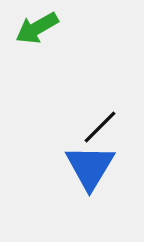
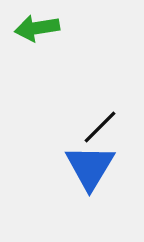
green arrow: rotated 21 degrees clockwise
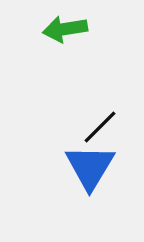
green arrow: moved 28 px right, 1 px down
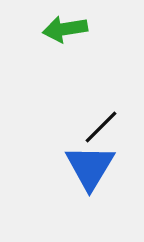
black line: moved 1 px right
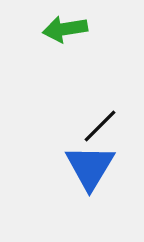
black line: moved 1 px left, 1 px up
